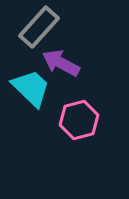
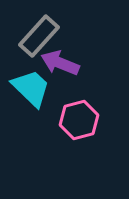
gray rectangle: moved 9 px down
purple arrow: moved 1 px left; rotated 6 degrees counterclockwise
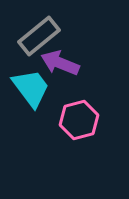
gray rectangle: rotated 9 degrees clockwise
cyan trapezoid: rotated 9 degrees clockwise
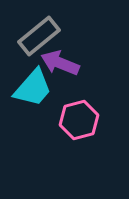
cyan trapezoid: moved 2 px right; rotated 78 degrees clockwise
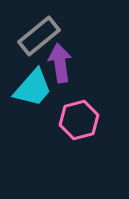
purple arrow: rotated 60 degrees clockwise
